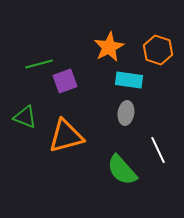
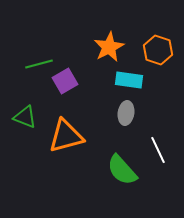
purple square: rotated 10 degrees counterclockwise
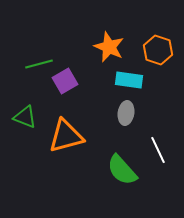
orange star: rotated 20 degrees counterclockwise
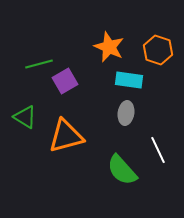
green triangle: rotated 10 degrees clockwise
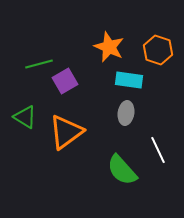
orange triangle: moved 4 px up; rotated 21 degrees counterclockwise
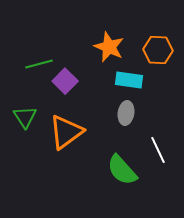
orange hexagon: rotated 16 degrees counterclockwise
purple square: rotated 15 degrees counterclockwise
green triangle: rotated 25 degrees clockwise
